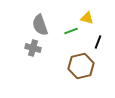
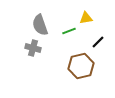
yellow triangle: moved 1 px left; rotated 24 degrees counterclockwise
green line: moved 2 px left
black line: rotated 24 degrees clockwise
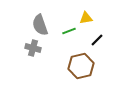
black line: moved 1 px left, 2 px up
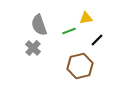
gray semicircle: moved 1 px left
gray cross: rotated 28 degrees clockwise
brown hexagon: moved 1 px left
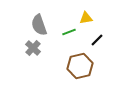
green line: moved 1 px down
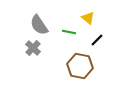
yellow triangle: moved 2 px right; rotated 48 degrees clockwise
gray semicircle: rotated 15 degrees counterclockwise
green line: rotated 32 degrees clockwise
brown hexagon: rotated 25 degrees clockwise
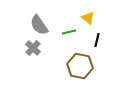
green line: rotated 24 degrees counterclockwise
black line: rotated 32 degrees counterclockwise
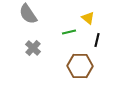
gray semicircle: moved 11 px left, 11 px up
brown hexagon: rotated 10 degrees counterclockwise
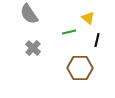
gray semicircle: moved 1 px right
brown hexagon: moved 2 px down
